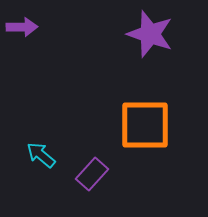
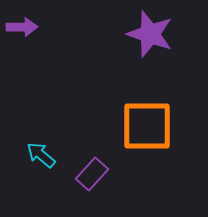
orange square: moved 2 px right, 1 px down
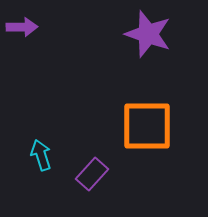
purple star: moved 2 px left
cyan arrow: rotated 32 degrees clockwise
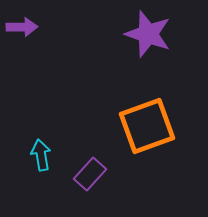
orange square: rotated 20 degrees counterclockwise
cyan arrow: rotated 8 degrees clockwise
purple rectangle: moved 2 px left
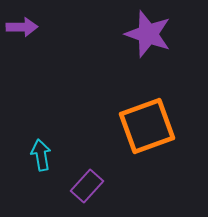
purple rectangle: moved 3 px left, 12 px down
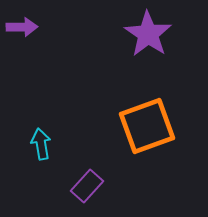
purple star: rotated 15 degrees clockwise
cyan arrow: moved 11 px up
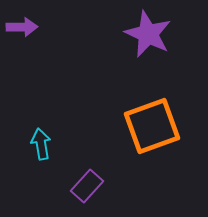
purple star: rotated 9 degrees counterclockwise
orange square: moved 5 px right
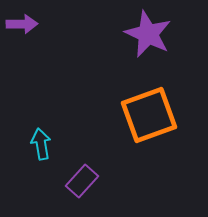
purple arrow: moved 3 px up
orange square: moved 3 px left, 11 px up
purple rectangle: moved 5 px left, 5 px up
